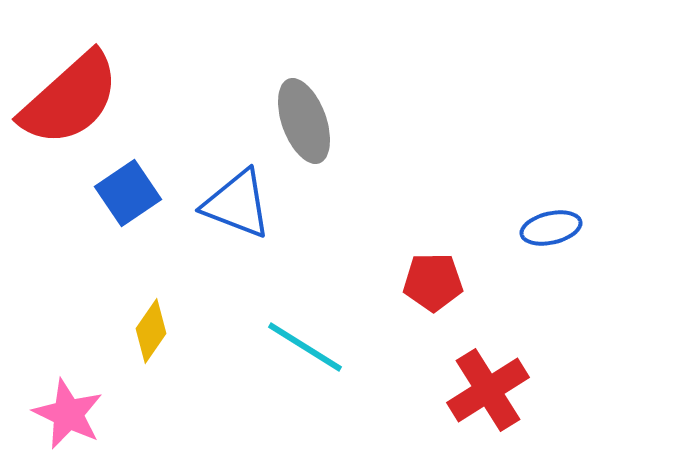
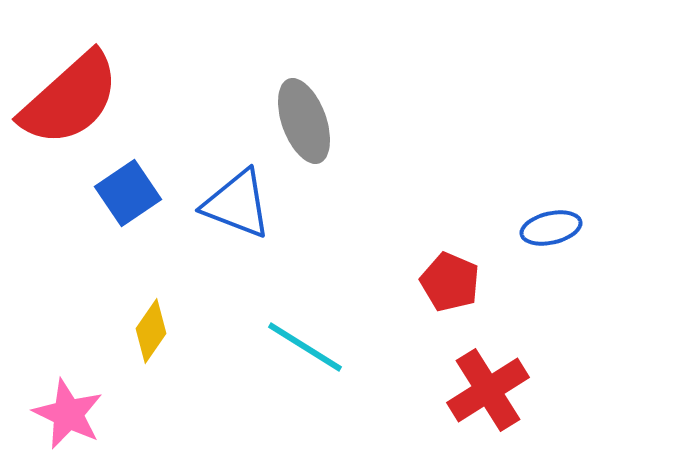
red pentagon: moved 17 px right; rotated 24 degrees clockwise
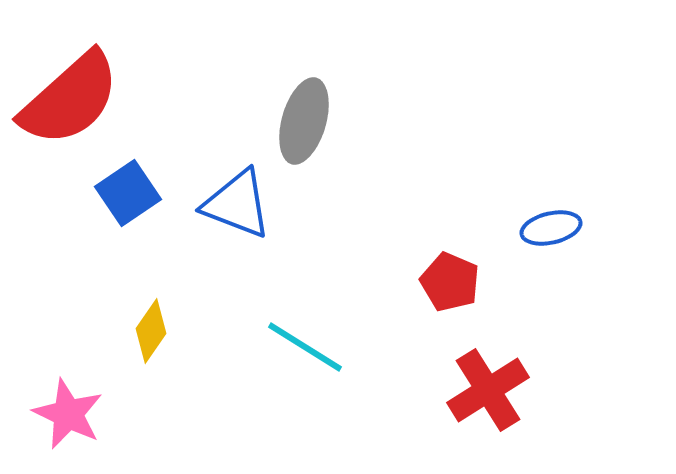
gray ellipse: rotated 36 degrees clockwise
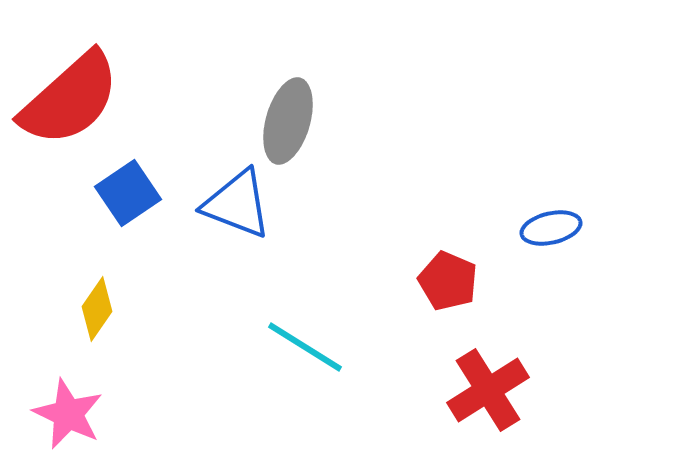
gray ellipse: moved 16 px left
red pentagon: moved 2 px left, 1 px up
yellow diamond: moved 54 px left, 22 px up
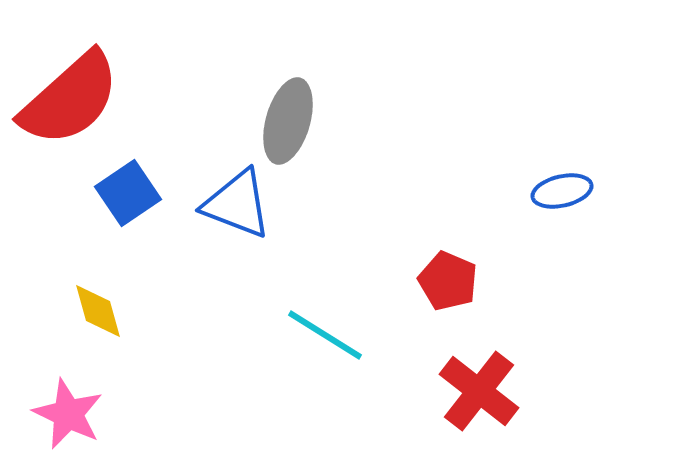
blue ellipse: moved 11 px right, 37 px up
yellow diamond: moved 1 px right, 2 px down; rotated 50 degrees counterclockwise
cyan line: moved 20 px right, 12 px up
red cross: moved 9 px left, 1 px down; rotated 20 degrees counterclockwise
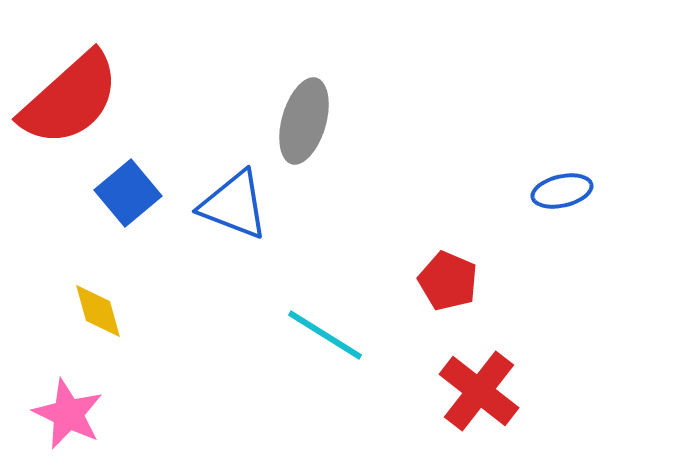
gray ellipse: moved 16 px right
blue square: rotated 6 degrees counterclockwise
blue triangle: moved 3 px left, 1 px down
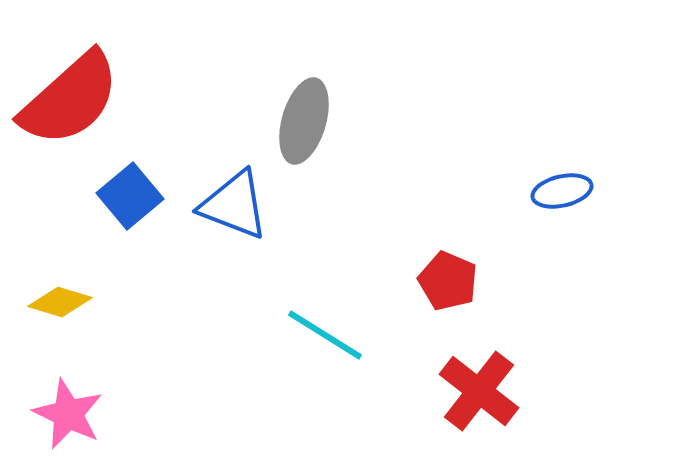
blue square: moved 2 px right, 3 px down
yellow diamond: moved 38 px left, 9 px up; rotated 58 degrees counterclockwise
